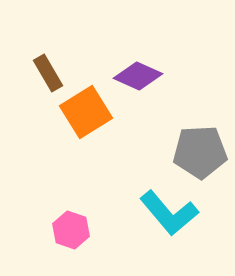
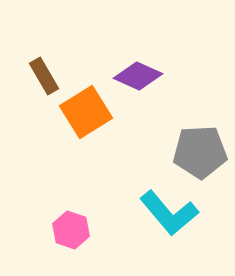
brown rectangle: moved 4 px left, 3 px down
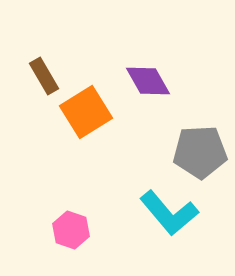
purple diamond: moved 10 px right, 5 px down; rotated 36 degrees clockwise
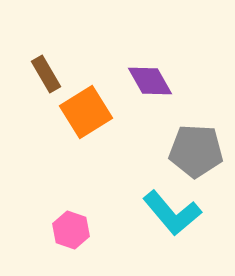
brown rectangle: moved 2 px right, 2 px up
purple diamond: moved 2 px right
gray pentagon: moved 4 px left, 1 px up; rotated 6 degrees clockwise
cyan L-shape: moved 3 px right
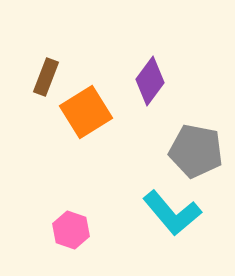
brown rectangle: moved 3 px down; rotated 51 degrees clockwise
purple diamond: rotated 66 degrees clockwise
gray pentagon: rotated 8 degrees clockwise
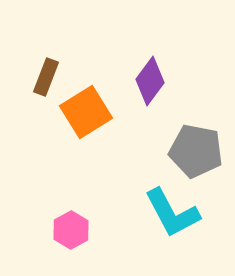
cyan L-shape: rotated 12 degrees clockwise
pink hexagon: rotated 12 degrees clockwise
